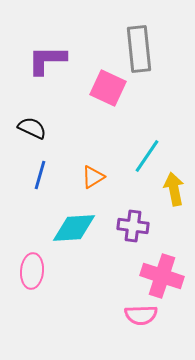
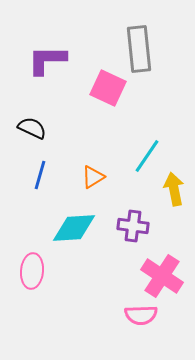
pink cross: rotated 15 degrees clockwise
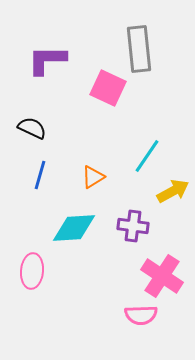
yellow arrow: moved 1 px left, 2 px down; rotated 72 degrees clockwise
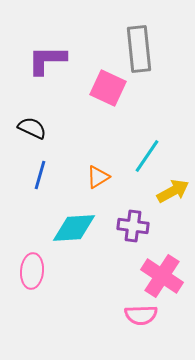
orange triangle: moved 5 px right
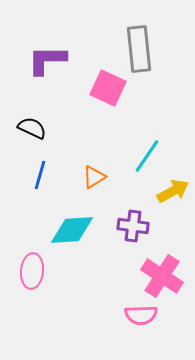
orange triangle: moved 4 px left
cyan diamond: moved 2 px left, 2 px down
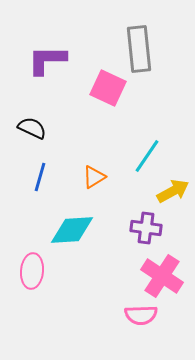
blue line: moved 2 px down
purple cross: moved 13 px right, 2 px down
